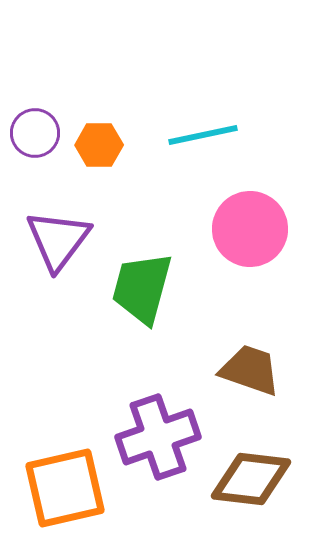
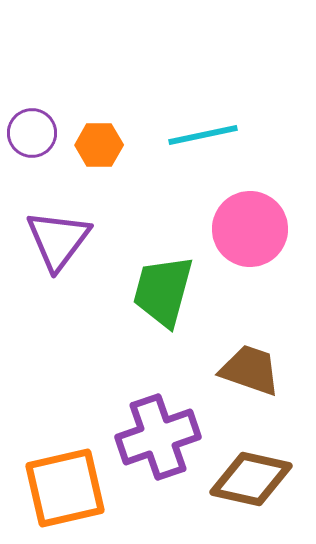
purple circle: moved 3 px left
green trapezoid: moved 21 px right, 3 px down
brown diamond: rotated 6 degrees clockwise
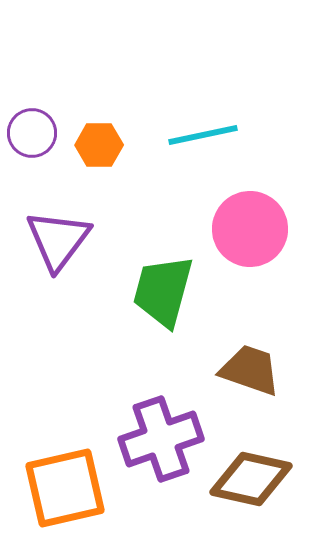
purple cross: moved 3 px right, 2 px down
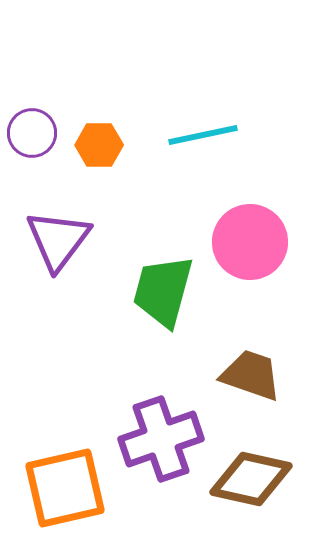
pink circle: moved 13 px down
brown trapezoid: moved 1 px right, 5 px down
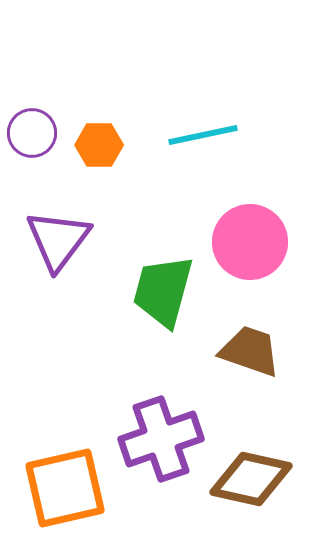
brown trapezoid: moved 1 px left, 24 px up
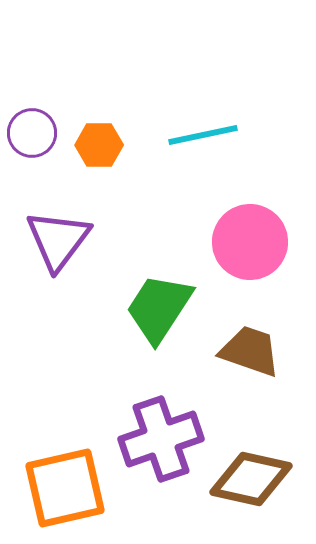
green trapezoid: moved 4 px left, 17 px down; rotated 18 degrees clockwise
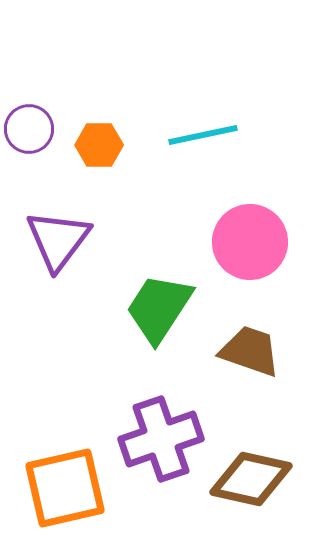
purple circle: moved 3 px left, 4 px up
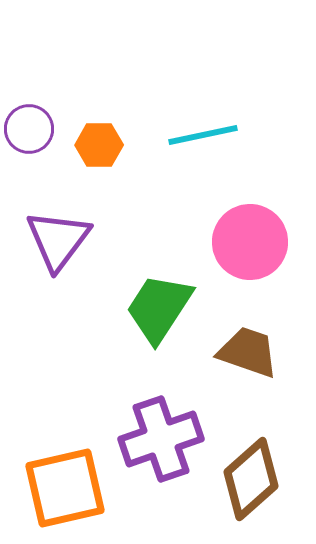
brown trapezoid: moved 2 px left, 1 px down
brown diamond: rotated 54 degrees counterclockwise
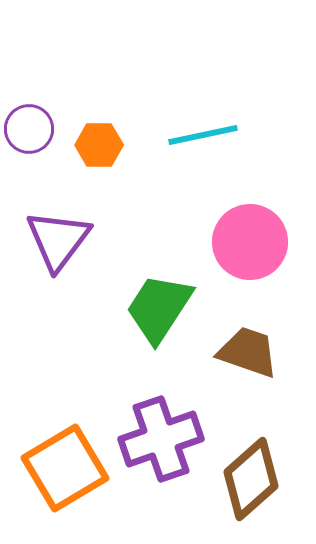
orange square: moved 20 px up; rotated 18 degrees counterclockwise
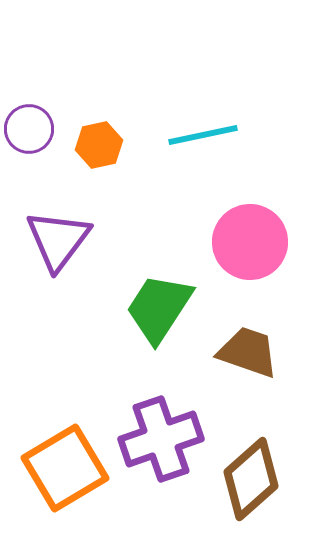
orange hexagon: rotated 12 degrees counterclockwise
